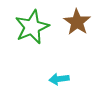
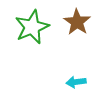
cyan arrow: moved 17 px right, 3 px down
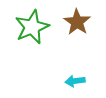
cyan arrow: moved 1 px left, 1 px up
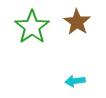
green star: rotated 12 degrees counterclockwise
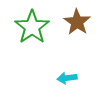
cyan arrow: moved 8 px left, 3 px up
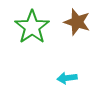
brown star: rotated 16 degrees counterclockwise
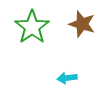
brown star: moved 5 px right, 2 px down
